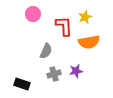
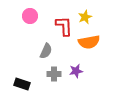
pink circle: moved 3 px left, 2 px down
gray cross: rotated 16 degrees clockwise
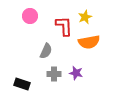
purple star: moved 2 px down; rotated 24 degrees clockwise
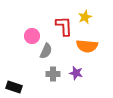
pink circle: moved 2 px right, 20 px down
orange semicircle: moved 2 px left, 4 px down; rotated 15 degrees clockwise
gray cross: moved 1 px left
black rectangle: moved 8 px left, 3 px down
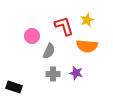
yellow star: moved 2 px right, 3 px down
red L-shape: rotated 15 degrees counterclockwise
gray semicircle: moved 3 px right
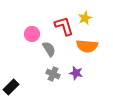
yellow star: moved 2 px left, 2 px up
pink circle: moved 2 px up
gray semicircle: moved 2 px up; rotated 56 degrees counterclockwise
gray cross: rotated 24 degrees clockwise
black rectangle: moved 3 px left; rotated 63 degrees counterclockwise
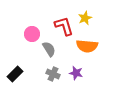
black rectangle: moved 4 px right, 13 px up
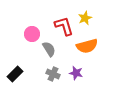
orange semicircle: rotated 20 degrees counterclockwise
